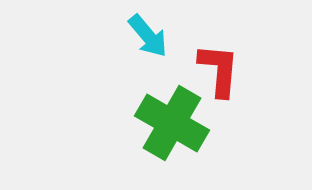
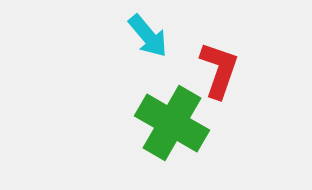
red L-shape: rotated 14 degrees clockwise
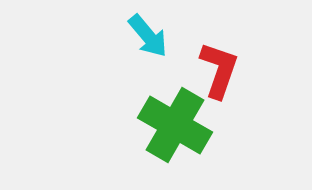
green cross: moved 3 px right, 2 px down
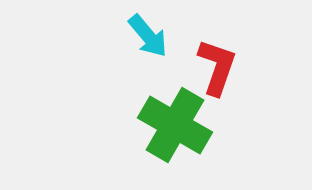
red L-shape: moved 2 px left, 3 px up
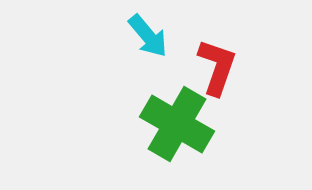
green cross: moved 2 px right, 1 px up
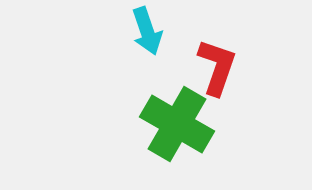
cyan arrow: moved 1 px left, 5 px up; rotated 21 degrees clockwise
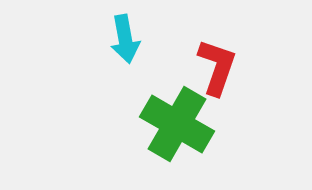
cyan arrow: moved 22 px left, 8 px down; rotated 9 degrees clockwise
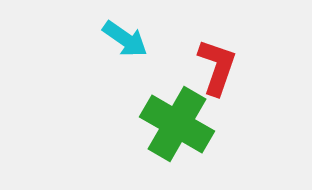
cyan arrow: rotated 45 degrees counterclockwise
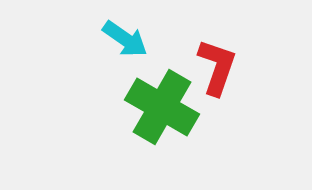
green cross: moved 15 px left, 17 px up
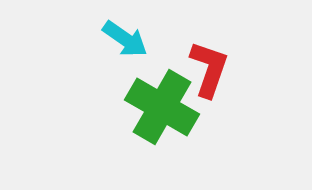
red L-shape: moved 8 px left, 2 px down
